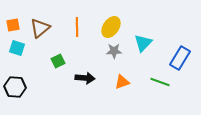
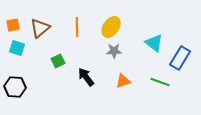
cyan triangle: moved 11 px right; rotated 36 degrees counterclockwise
black arrow: moved 1 px right, 1 px up; rotated 132 degrees counterclockwise
orange triangle: moved 1 px right, 1 px up
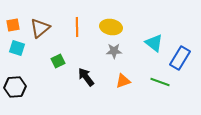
yellow ellipse: rotated 65 degrees clockwise
black hexagon: rotated 10 degrees counterclockwise
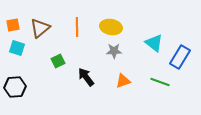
blue rectangle: moved 1 px up
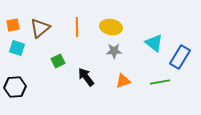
green line: rotated 30 degrees counterclockwise
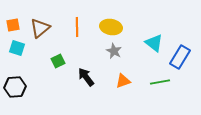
gray star: rotated 28 degrees clockwise
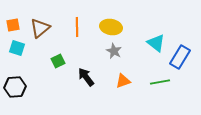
cyan triangle: moved 2 px right
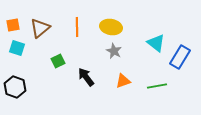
green line: moved 3 px left, 4 px down
black hexagon: rotated 25 degrees clockwise
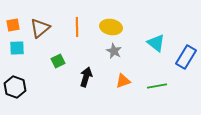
cyan square: rotated 21 degrees counterclockwise
blue rectangle: moved 6 px right
black arrow: rotated 54 degrees clockwise
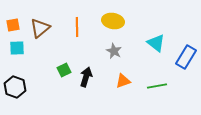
yellow ellipse: moved 2 px right, 6 px up
green square: moved 6 px right, 9 px down
